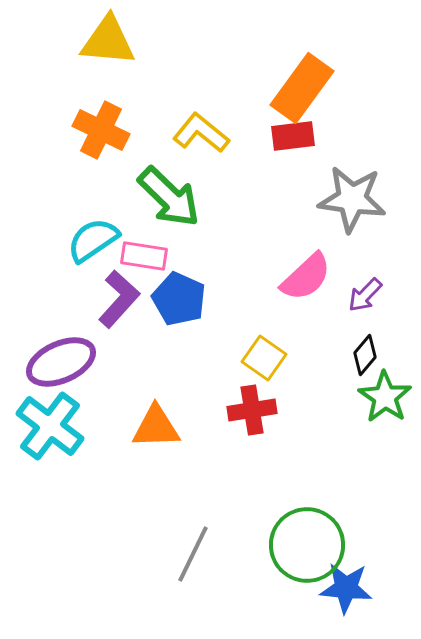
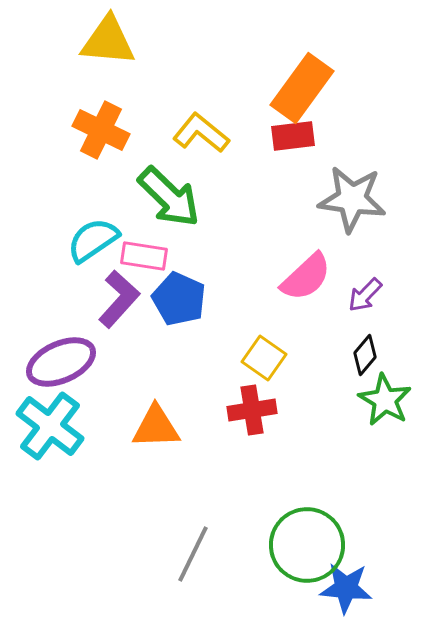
green star: moved 3 px down; rotated 4 degrees counterclockwise
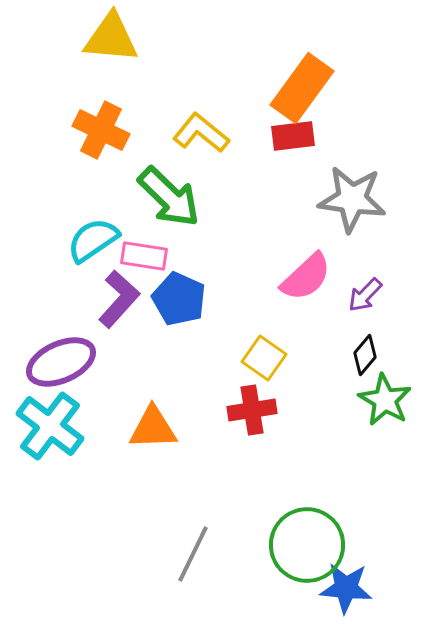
yellow triangle: moved 3 px right, 3 px up
orange triangle: moved 3 px left, 1 px down
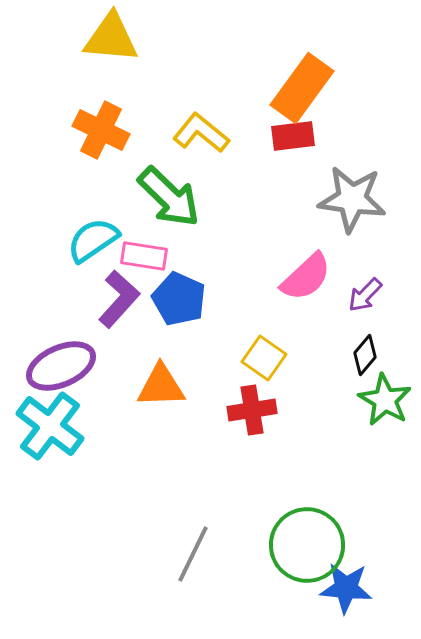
purple ellipse: moved 4 px down
orange triangle: moved 8 px right, 42 px up
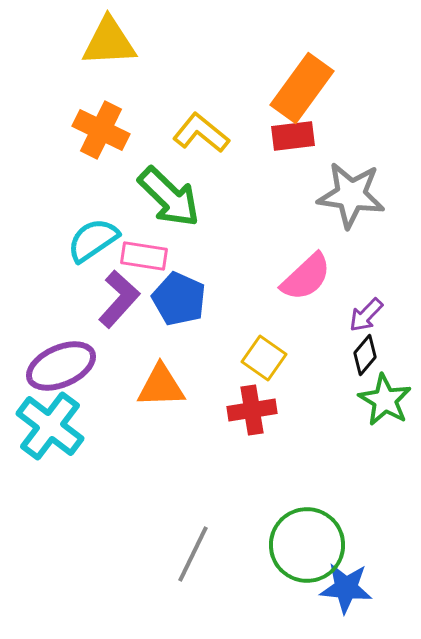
yellow triangle: moved 2 px left, 4 px down; rotated 8 degrees counterclockwise
gray star: moved 1 px left, 4 px up
purple arrow: moved 1 px right, 20 px down
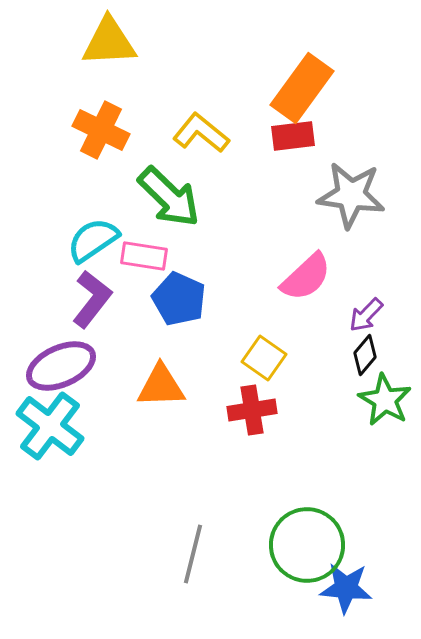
purple L-shape: moved 27 px left; rotated 4 degrees counterclockwise
gray line: rotated 12 degrees counterclockwise
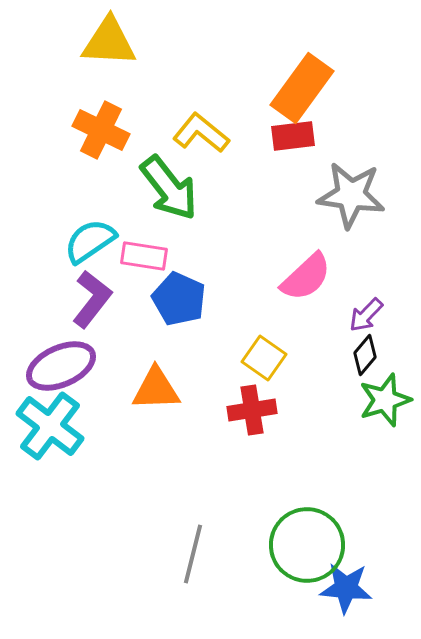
yellow triangle: rotated 6 degrees clockwise
green arrow: moved 9 px up; rotated 8 degrees clockwise
cyan semicircle: moved 3 px left, 1 px down
orange triangle: moved 5 px left, 3 px down
green star: rotated 24 degrees clockwise
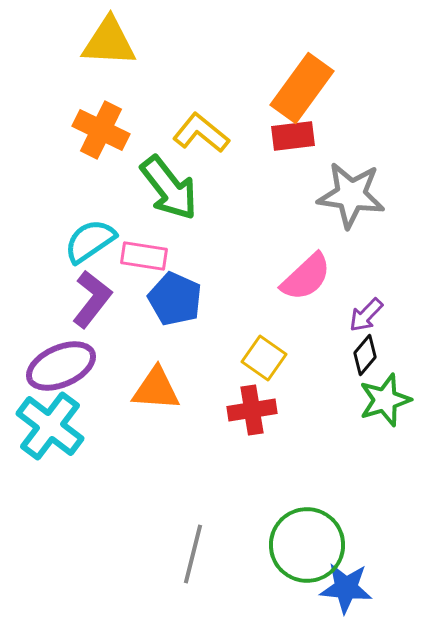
blue pentagon: moved 4 px left
orange triangle: rotated 6 degrees clockwise
